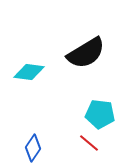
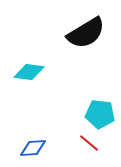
black semicircle: moved 20 px up
blue diamond: rotated 52 degrees clockwise
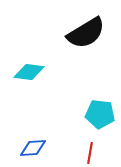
red line: moved 1 px right, 10 px down; rotated 60 degrees clockwise
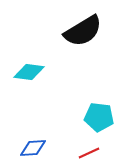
black semicircle: moved 3 px left, 2 px up
cyan pentagon: moved 1 px left, 3 px down
red line: moved 1 px left; rotated 55 degrees clockwise
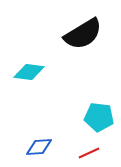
black semicircle: moved 3 px down
blue diamond: moved 6 px right, 1 px up
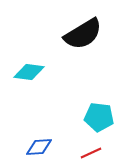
red line: moved 2 px right
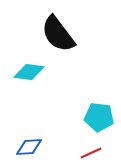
black semicircle: moved 25 px left; rotated 84 degrees clockwise
blue diamond: moved 10 px left
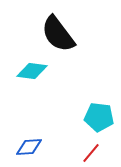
cyan diamond: moved 3 px right, 1 px up
red line: rotated 25 degrees counterclockwise
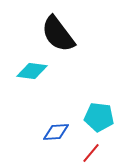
blue diamond: moved 27 px right, 15 px up
